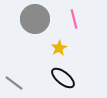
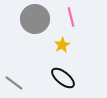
pink line: moved 3 px left, 2 px up
yellow star: moved 3 px right, 3 px up
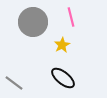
gray circle: moved 2 px left, 3 px down
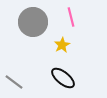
gray line: moved 1 px up
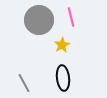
gray circle: moved 6 px right, 2 px up
black ellipse: rotated 45 degrees clockwise
gray line: moved 10 px right, 1 px down; rotated 24 degrees clockwise
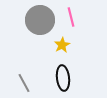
gray circle: moved 1 px right
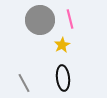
pink line: moved 1 px left, 2 px down
